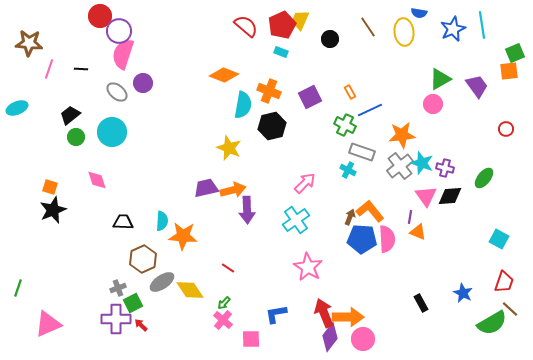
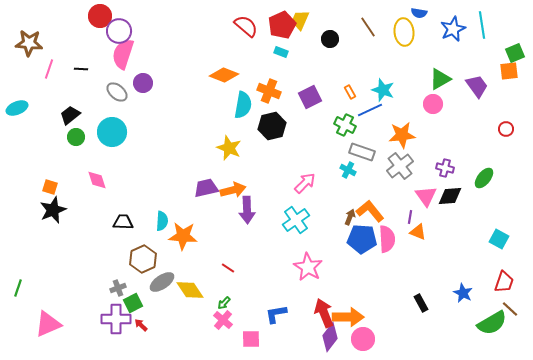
cyan star at (422, 163): moved 39 px left, 73 px up
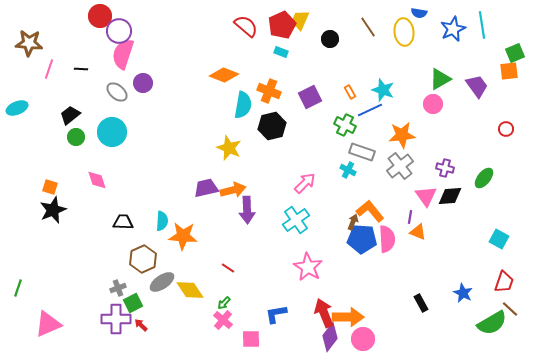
brown arrow at (350, 217): moved 3 px right, 5 px down
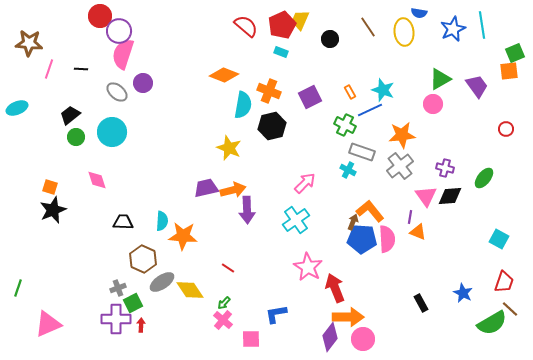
brown hexagon at (143, 259): rotated 12 degrees counterclockwise
red arrow at (324, 313): moved 11 px right, 25 px up
red arrow at (141, 325): rotated 48 degrees clockwise
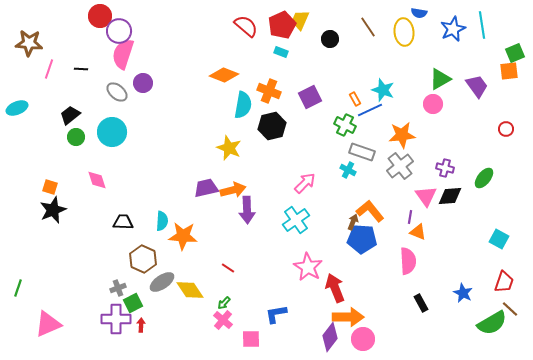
orange rectangle at (350, 92): moved 5 px right, 7 px down
pink semicircle at (387, 239): moved 21 px right, 22 px down
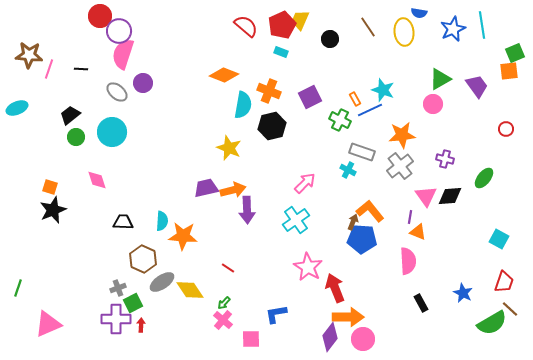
brown star at (29, 43): moved 12 px down
green cross at (345, 125): moved 5 px left, 5 px up
purple cross at (445, 168): moved 9 px up
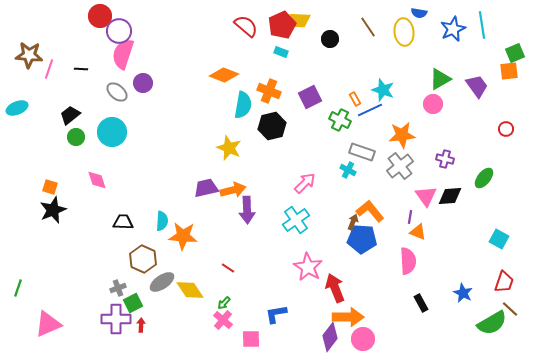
yellow trapezoid at (300, 20): rotated 110 degrees counterclockwise
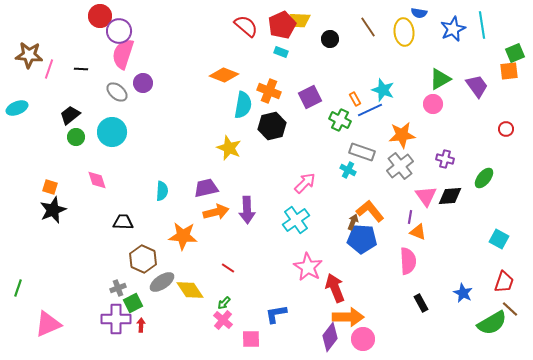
orange arrow at (233, 190): moved 17 px left, 22 px down
cyan semicircle at (162, 221): moved 30 px up
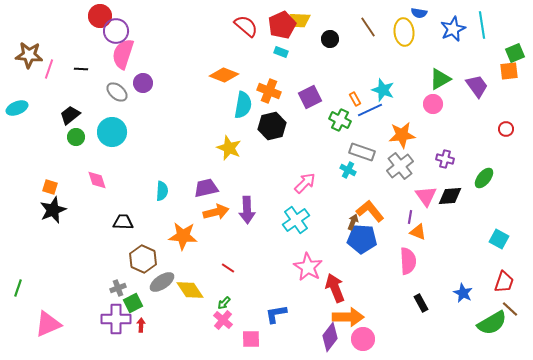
purple circle at (119, 31): moved 3 px left
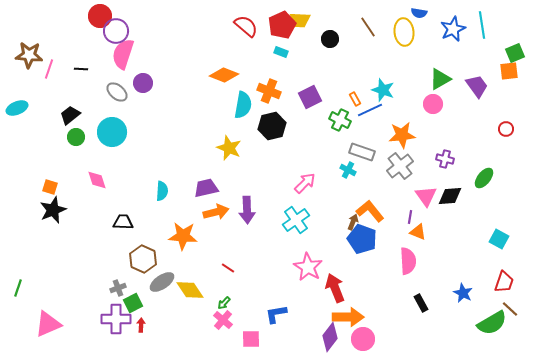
blue pentagon at (362, 239): rotated 16 degrees clockwise
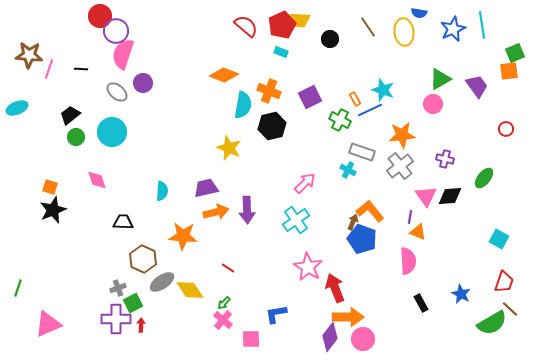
blue star at (463, 293): moved 2 px left, 1 px down
